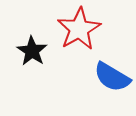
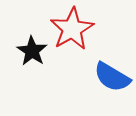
red star: moved 7 px left
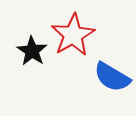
red star: moved 1 px right, 6 px down
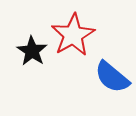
blue semicircle: rotated 9 degrees clockwise
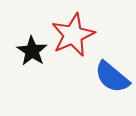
red star: rotated 6 degrees clockwise
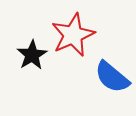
black star: moved 4 px down; rotated 8 degrees clockwise
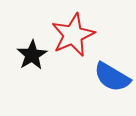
blue semicircle: rotated 9 degrees counterclockwise
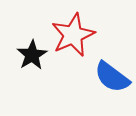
blue semicircle: rotated 6 degrees clockwise
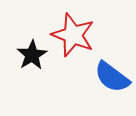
red star: rotated 27 degrees counterclockwise
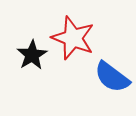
red star: moved 3 px down
